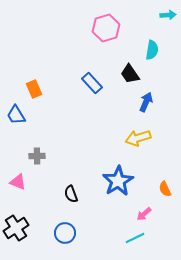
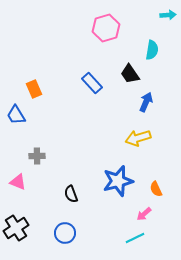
blue star: rotated 16 degrees clockwise
orange semicircle: moved 9 px left
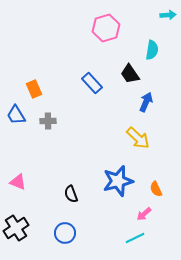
yellow arrow: rotated 120 degrees counterclockwise
gray cross: moved 11 px right, 35 px up
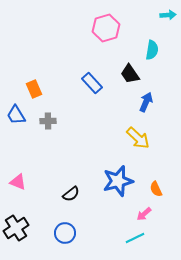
black semicircle: rotated 108 degrees counterclockwise
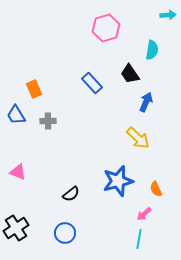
pink triangle: moved 10 px up
cyan line: moved 4 px right, 1 px down; rotated 54 degrees counterclockwise
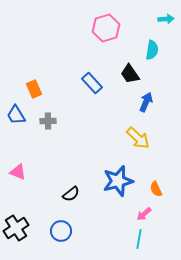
cyan arrow: moved 2 px left, 4 px down
blue circle: moved 4 px left, 2 px up
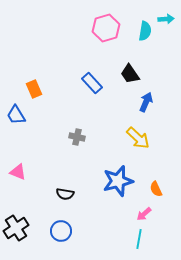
cyan semicircle: moved 7 px left, 19 px up
gray cross: moved 29 px right, 16 px down; rotated 14 degrees clockwise
black semicircle: moved 6 px left; rotated 48 degrees clockwise
